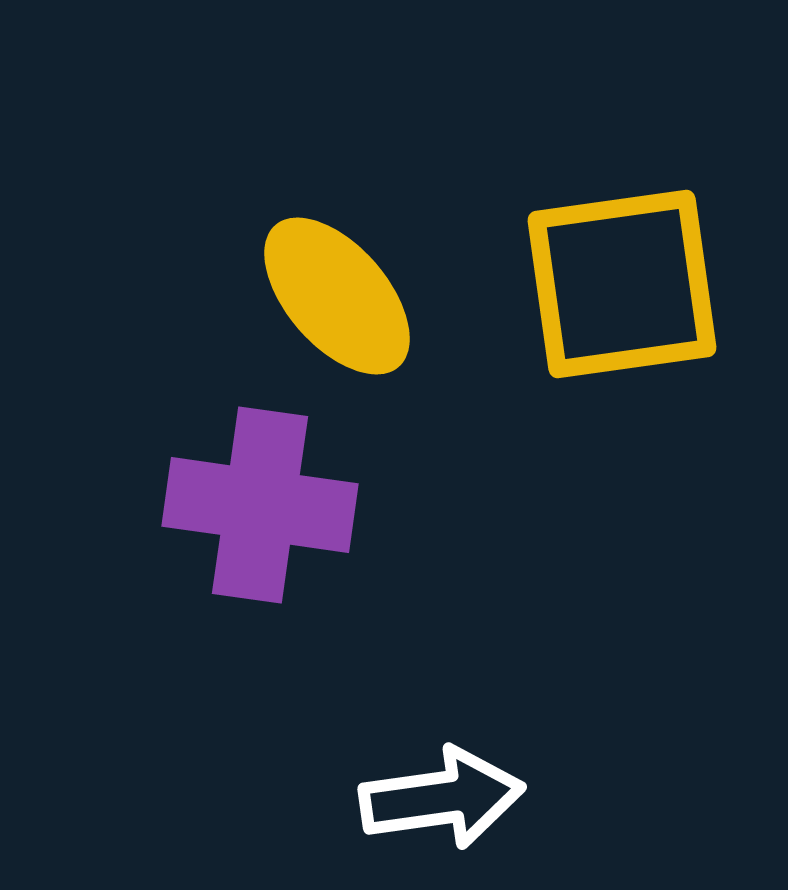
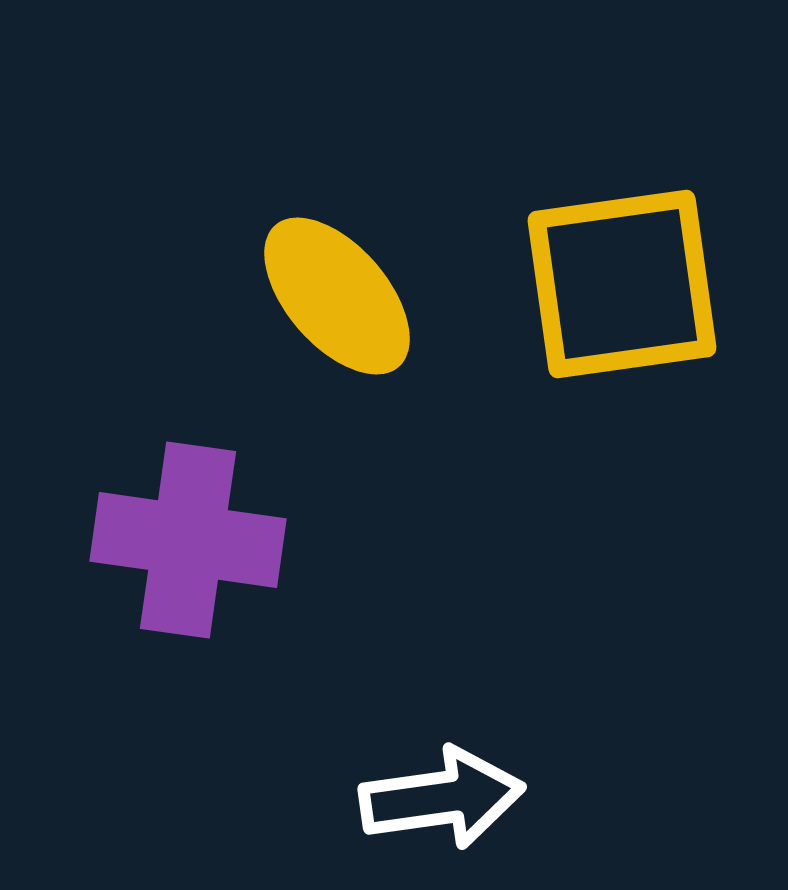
purple cross: moved 72 px left, 35 px down
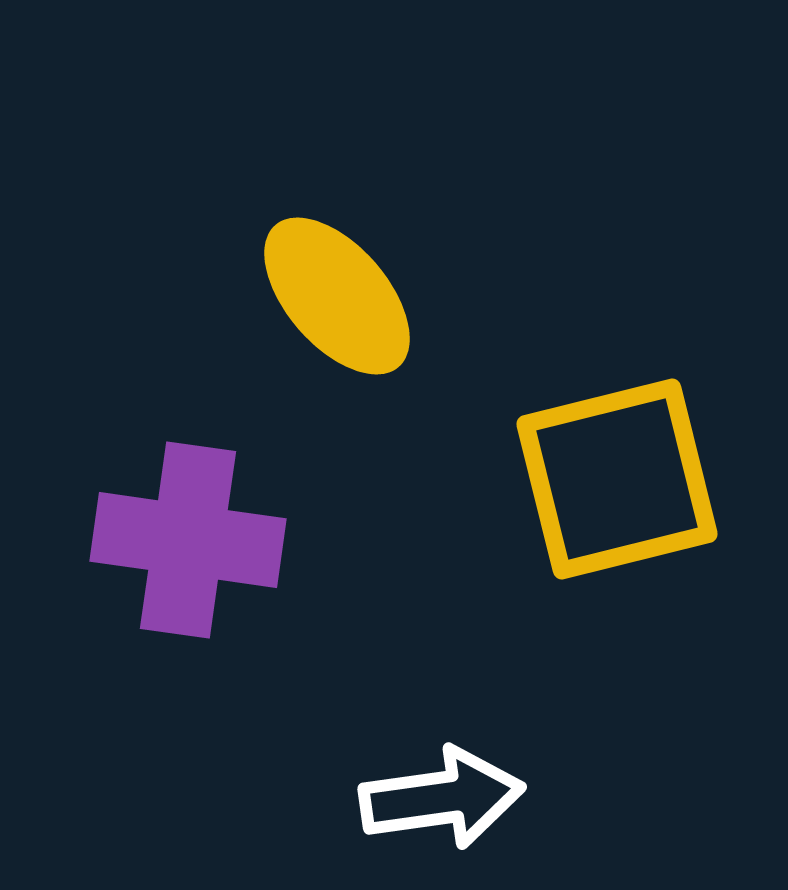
yellow square: moved 5 px left, 195 px down; rotated 6 degrees counterclockwise
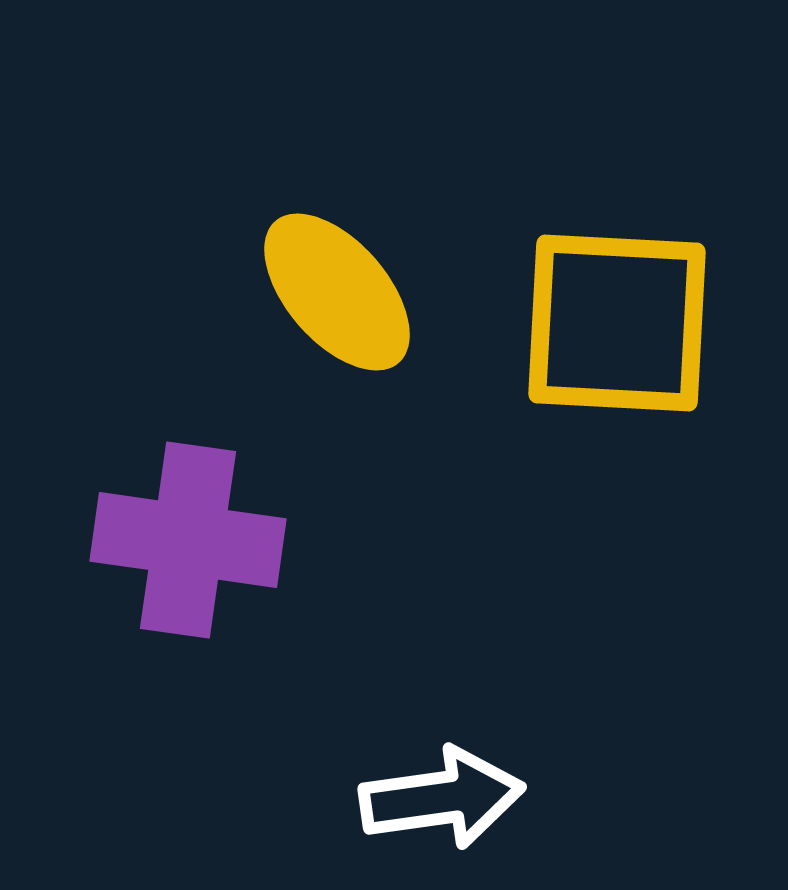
yellow ellipse: moved 4 px up
yellow square: moved 156 px up; rotated 17 degrees clockwise
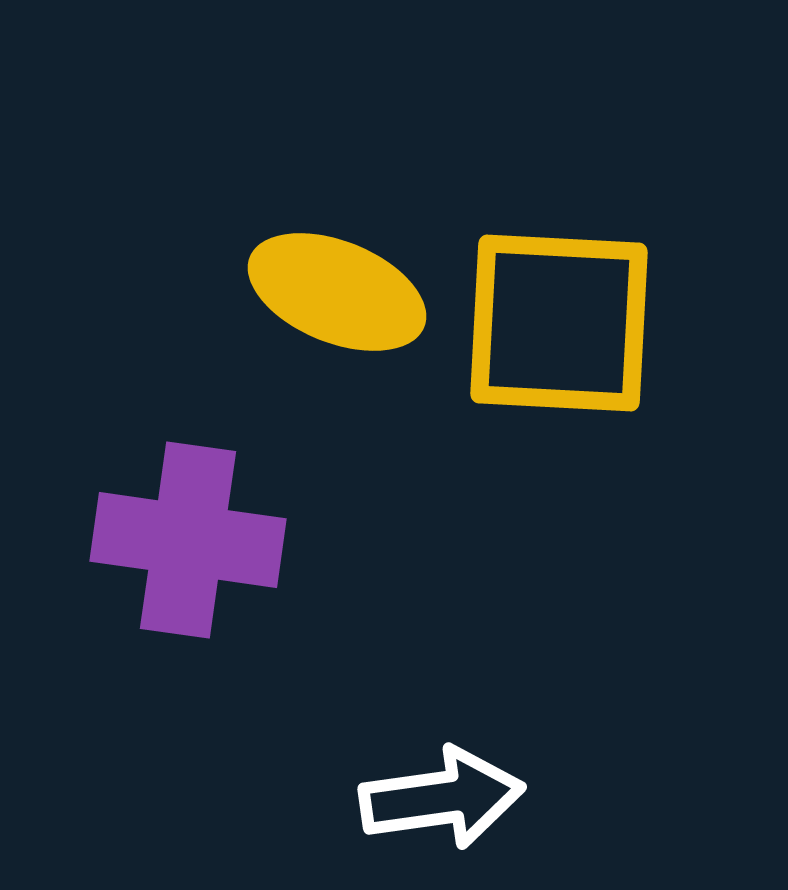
yellow ellipse: rotated 27 degrees counterclockwise
yellow square: moved 58 px left
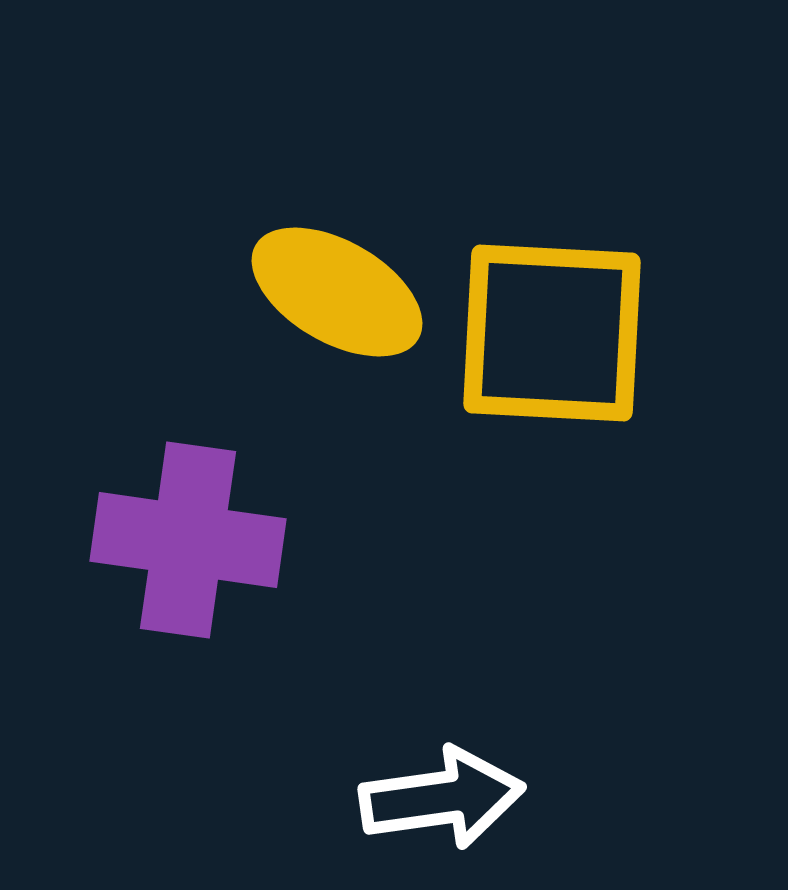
yellow ellipse: rotated 8 degrees clockwise
yellow square: moved 7 px left, 10 px down
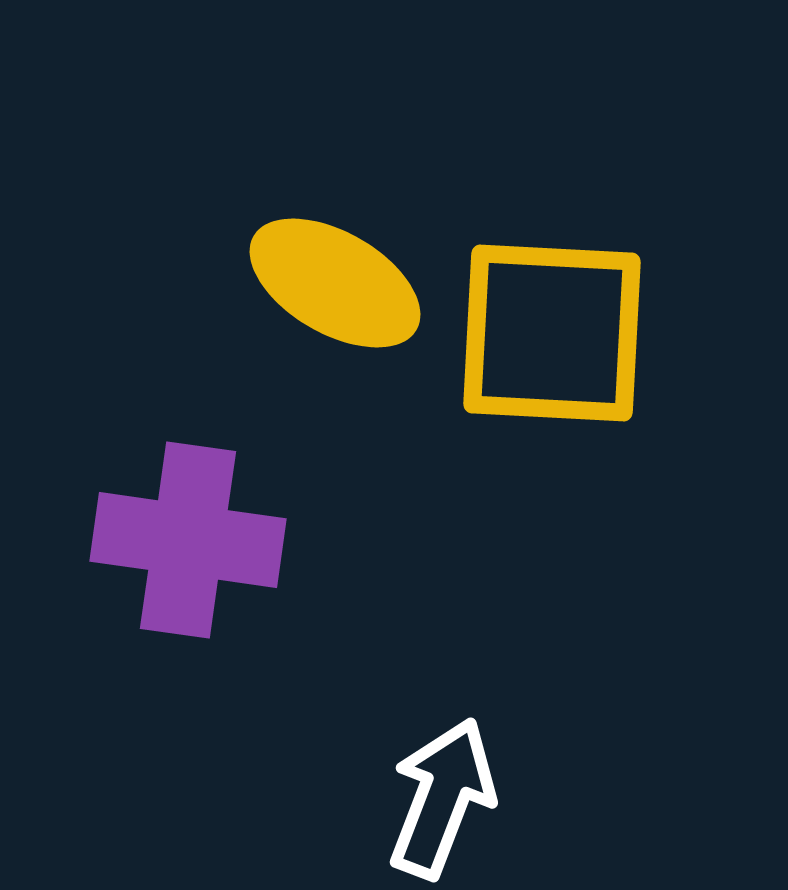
yellow ellipse: moved 2 px left, 9 px up
white arrow: rotated 61 degrees counterclockwise
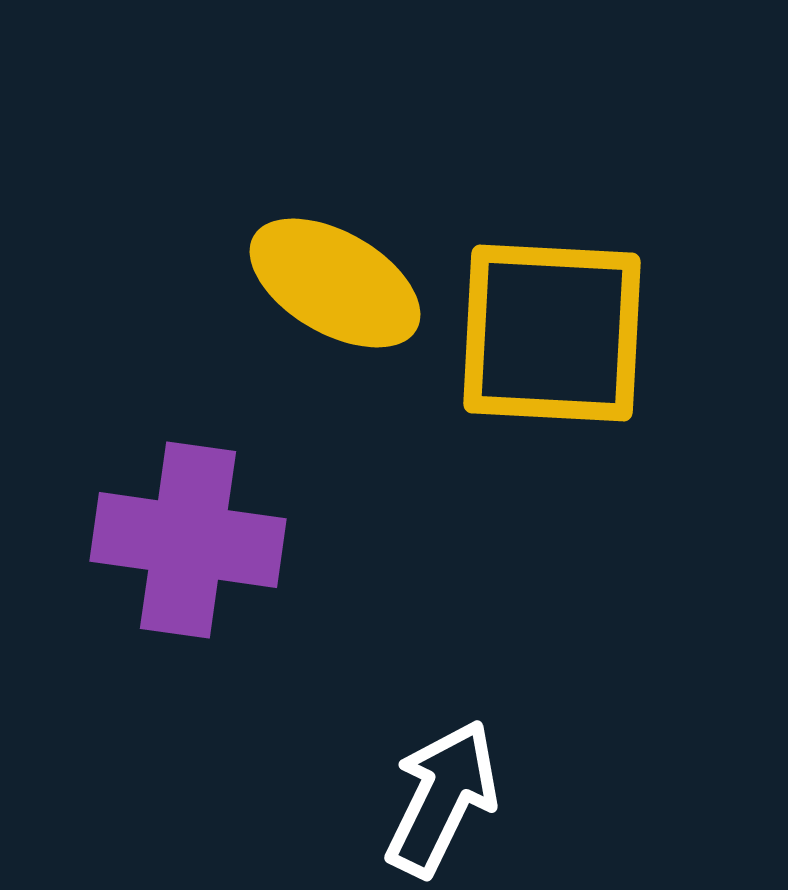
white arrow: rotated 5 degrees clockwise
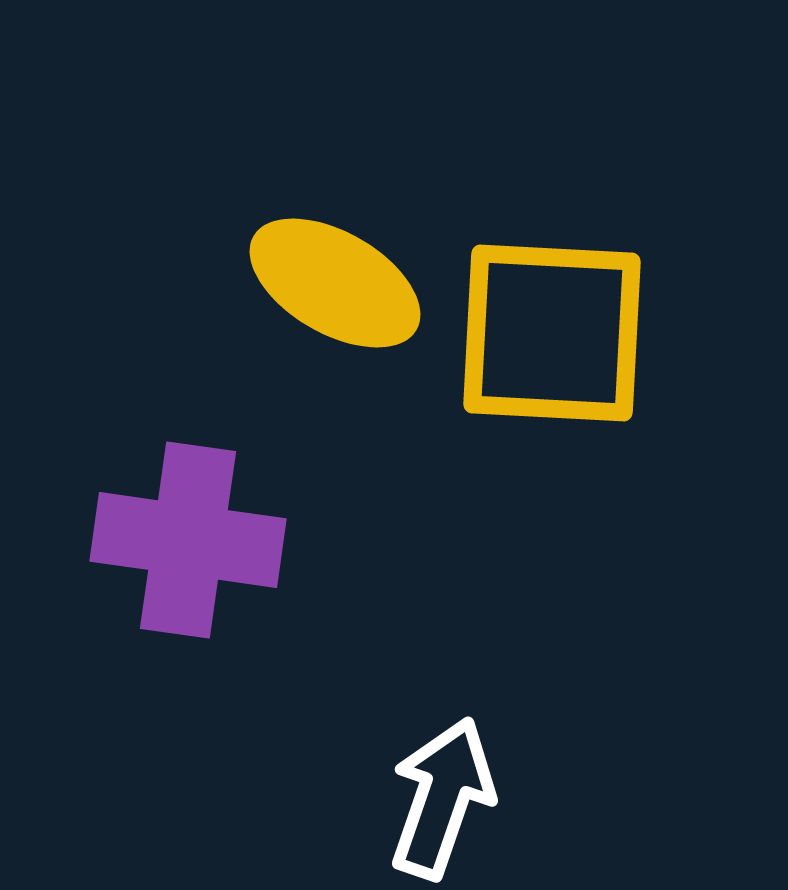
white arrow: rotated 7 degrees counterclockwise
